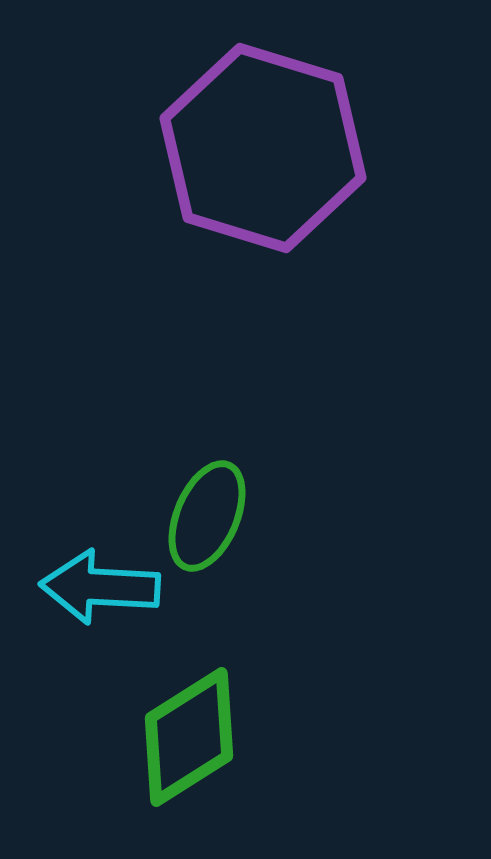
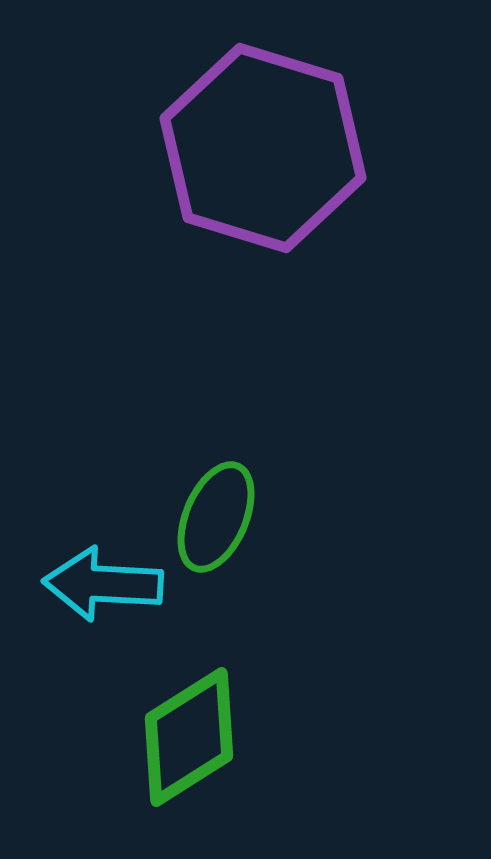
green ellipse: moved 9 px right, 1 px down
cyan arrow: moved 3 px right, 3 px up
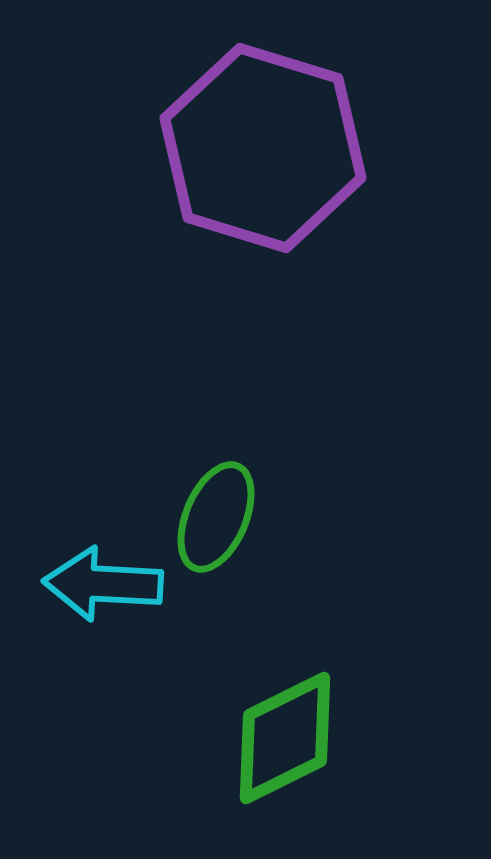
green diamond: moved 96 px right, 1 px down; rotated 6 degrees clockwise
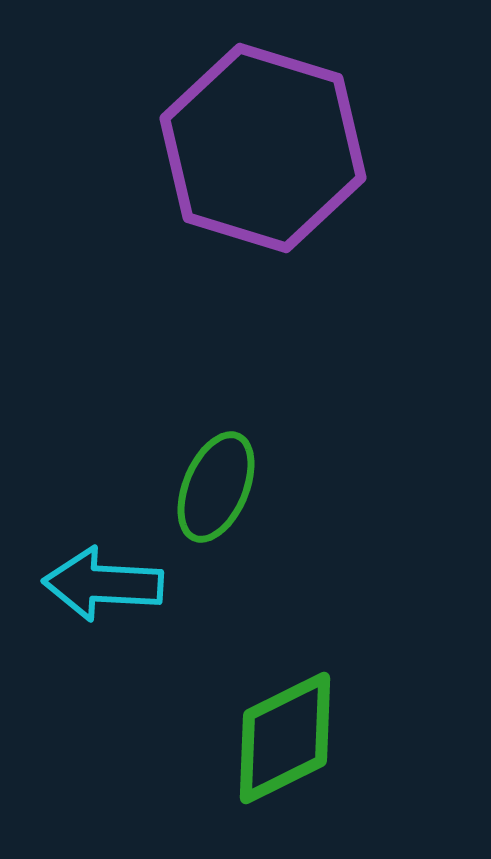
green ellipse: moved 30 px up
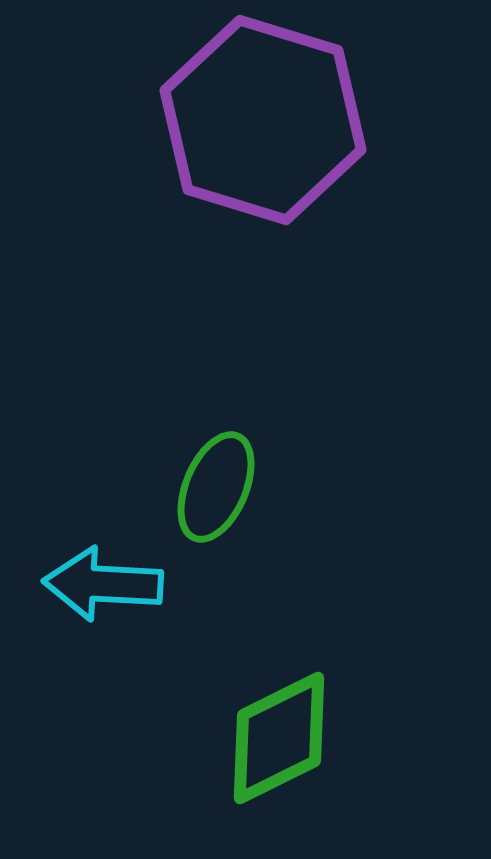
purple hexagon: moved 28 px up
green diamond: moved 6 px left
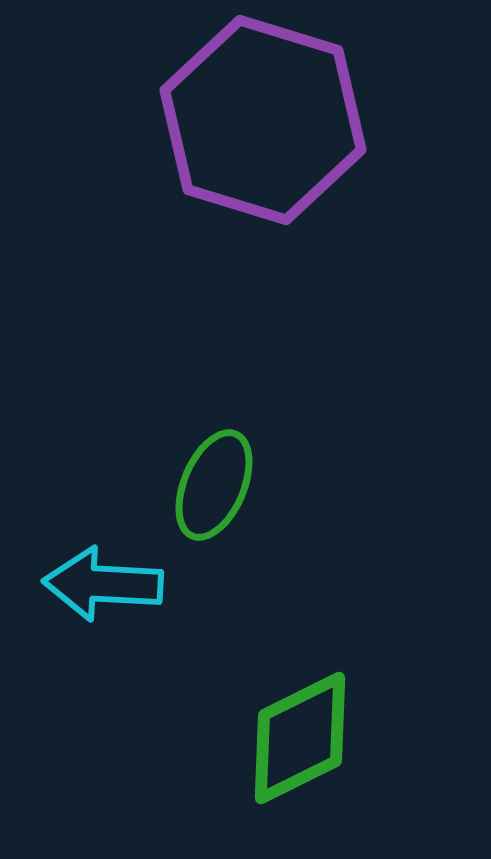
green ellipse: moved 2 px left, 2 px up
green diamond: moved 21 px right
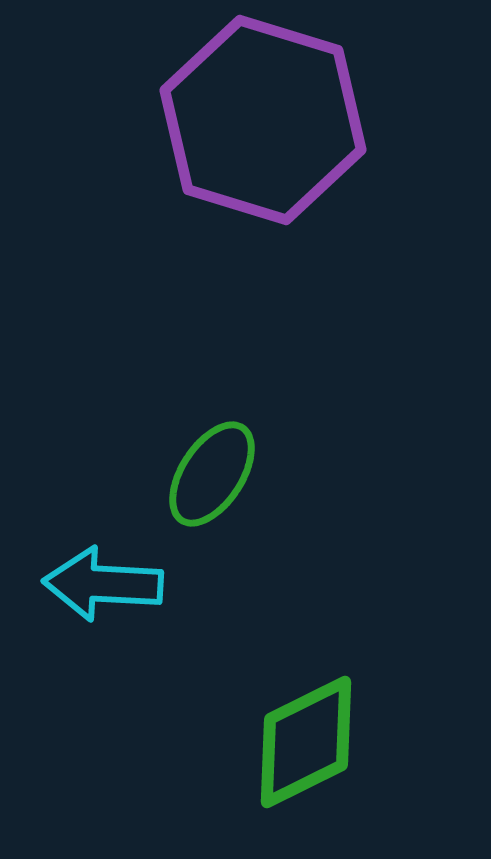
green ellipse: moved 2 px left, 11 px up; rotated 10 degrees clockwise
green diamond: moved 6 px right, 4 px down
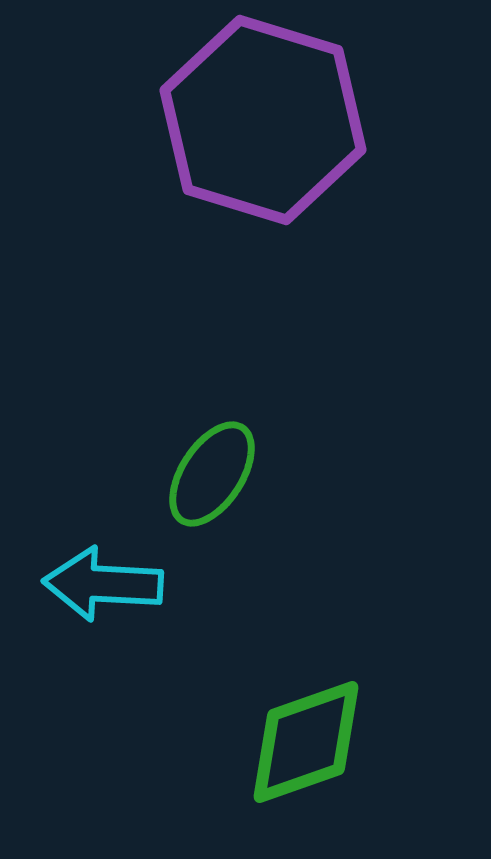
green diamond: rotated 7 degrees clockwise
